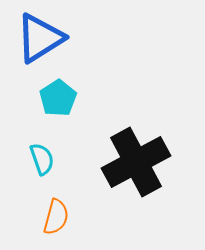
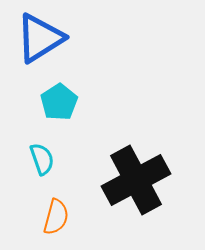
cyan pentagon: moved 1 px right, 4 px down
black cross: moved 18 px down
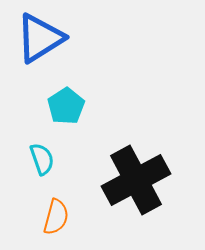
cyan pentagon: moved 7 px right, 4 px down
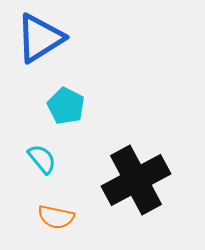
cyan pentagon: rotated 12 degrees counterclockwise
cyan semicircle: rotated 20 degrees counterclockwise
orange semicircle: rotated 87 degrees clockwise
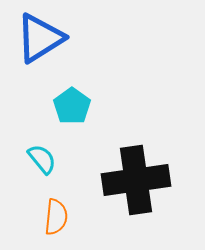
cyan pentagon: moved 6 px right; rotated 9 degrees clockwise
black cross: rotated 20 degrees clockwise
orange semicircle: rotated 96 degrees counterclockwise
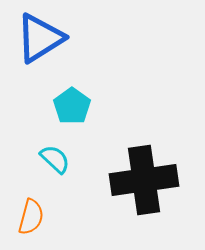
cyan semicircle: moved 13 px right; rotated 8 degrees counterclockwise
black cross: moved 8 px right
orange semicircle: moved 25 px left; rotated 9 degrees clockwise
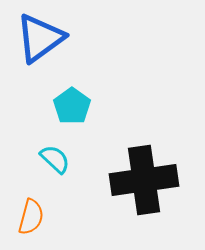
blue triangle: rotated 4 degrees counterclockwise
